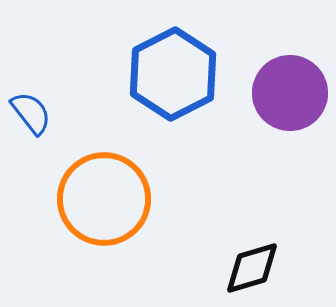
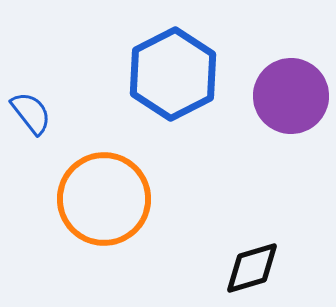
purple circle: moved 1 px right, 3 px down
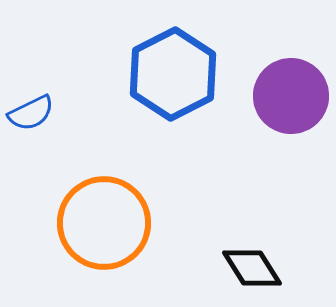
blue semicircle: rotated 102 degrees clockwise
orange circle: moved 24 px down
black diamond: rotated 74 degrees clockwise
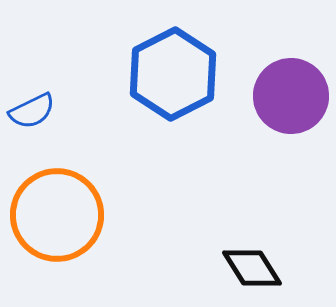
blue semicircle: moved 1 px right, 2 px up
orange circle: moved 47 px left, 8 px up
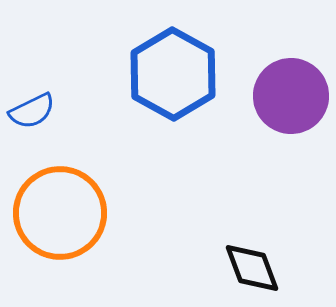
blue hexagon: rotated 4 degrees counterclockwise
orange circle: moved 3 px right, 2 px up
black diamond: rotated 12 degrees clockwise
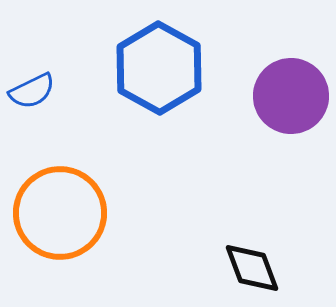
blue hexagon: moved 14 px left, 6 px up
blue semicircle: moved 20 px up
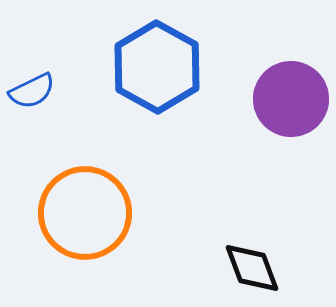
blue hexagon: moved 2 px left, 1 px up
purple circle: moved 3 px down
orange circle: moved 25 px right
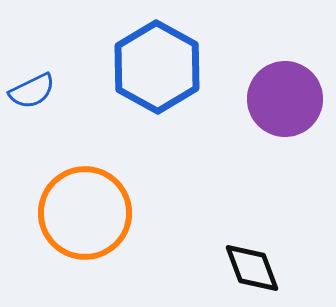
purple circle: moved 6 px left
